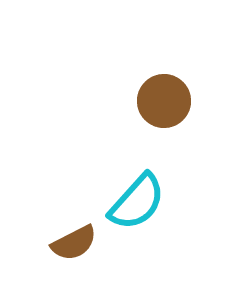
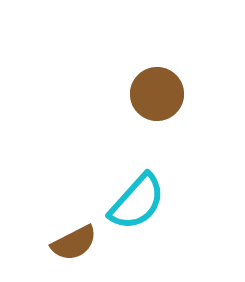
brown circle: moved 7 px left, 7 px up
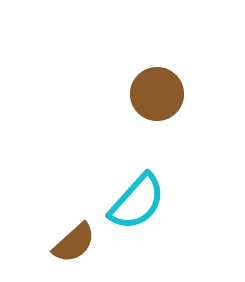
brown semicircle: rotated 15 degrees counterclockwise
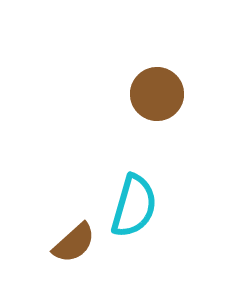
cyan semicircle: moved 3 px left, 4 px down; rotated 26 degrees counterclockwise
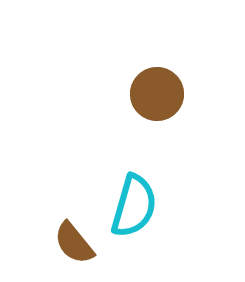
brown semicircle: rotated 93 degrees clockwise
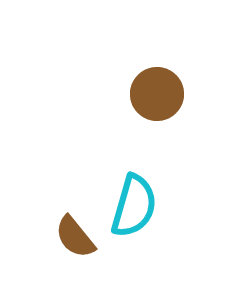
brown semicircle: moved 1 px right, 6 px up
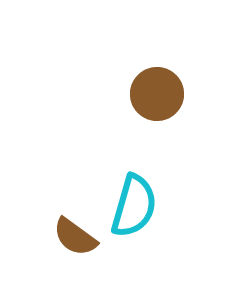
brown semicircle: rotated 15 degrees counterclockwise
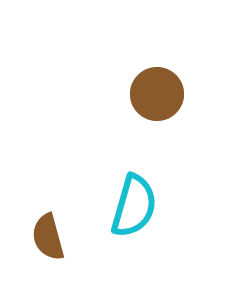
brown semicircle: moved 27 px left; rotated 39 degrees clockwise
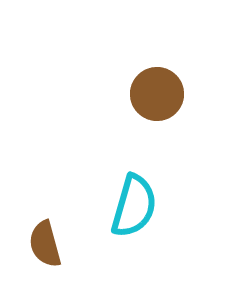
brown semicircle: moved 3 px left, 7 px down
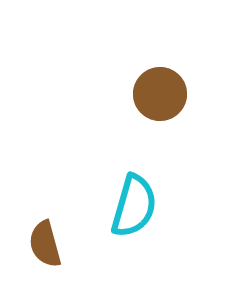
brown circle: moved 3 px right
